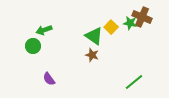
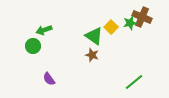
green star: rotated 24 degrees counterclockwise
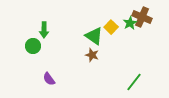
green star: rotated 16 degrees counterclockwise
green arrow: rotated 70 degrees counterclockwise
green line: rotated 12 degrees counterclockwise
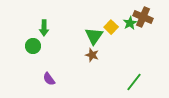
brown cross: moved 1 px right
green arrow: moved 2 px up
green triangle: rotated 30 degrees clockwise
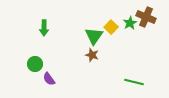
brown cross: moved 3 px right
green circle: moved 2 px right, 18 px down
green line: rotated 66 degrees clockwise
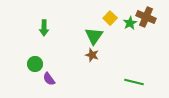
yellow square: moved 1 px left, 9 px up
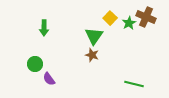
green star: moved 1 px left
green line: moved 2 px down
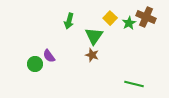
green arrow: moved 25 px right, 7 px up; rotated 14 degrees clockwise
purple semicircle: moved 23 px up
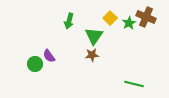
brown star: rotated 24 degrees counterclockwise
